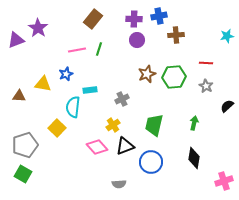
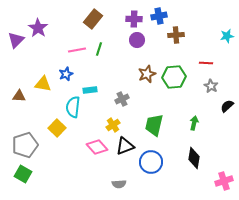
purple triangle: rotated 24 degrees counterclockwise
gray star: moved 5 px right
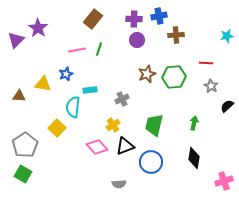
gray pentagon: rotated 15 degrees counterclockwise
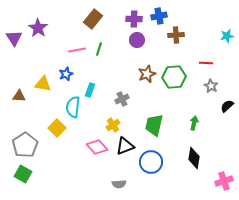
purple triangle: moved 2 px left, 2 px up; rotated 18 degrees counterclockwise
cyan rectangle: rotated 64 degrees counterclockwise
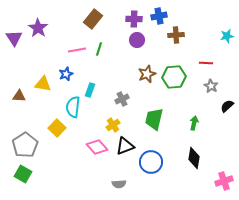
green trapezoid: moved 6 px up
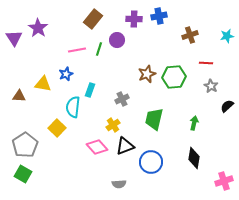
brown cross: moved 14 px right; rotated 14 degrees counterclockwise
purple circle: moved 20 px left
